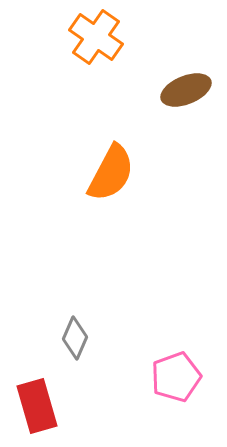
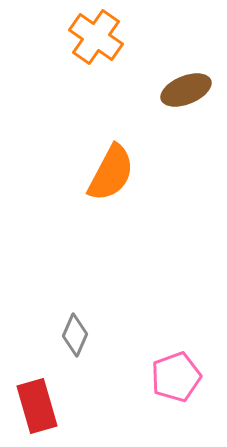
gray diamond: moved 3 px up
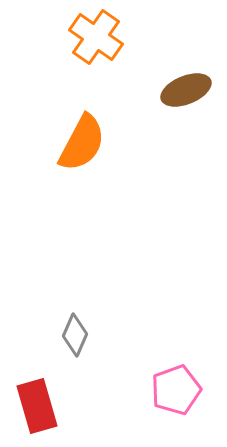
orange semicircle: moved 29 px left, 30 px up
pink pentagon: moved 13 px down
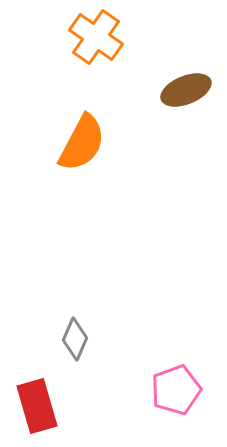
gray diamond: moved 4 px down
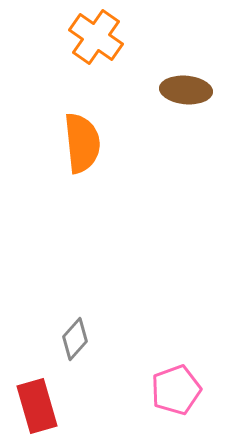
brown ellipse: rotated 27 degrees clockwise
orange semicircle: rotated 34 degrees counterclockwise
gray diamond: rotated 18 degrees clockwise
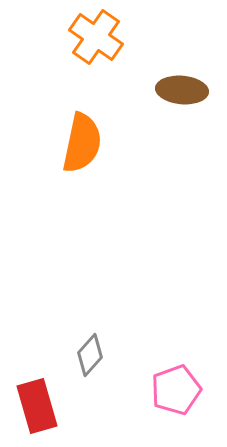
brown ellipse: moved 4 px left
orange semicircle: rotated 18 degrees clockwise
gray diamond: moved 15 px right, 16 px down
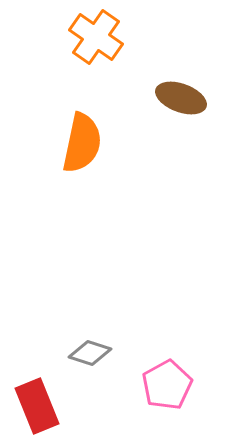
brown ellipse: moved 1 px left, 8 px down; rotated 15 degrees clockwise
gray diamond: moved 2 px up; rotated 66 degrees clockwise
pink pentagon: moved 9 px left, 5 px up; rotated 9 degrees counterclockwise
red rectangle: rotated 6 degrees counterclockwise
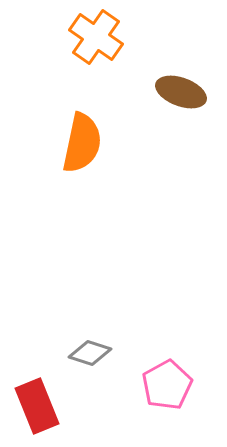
brown ellipse: moved 6 px up
